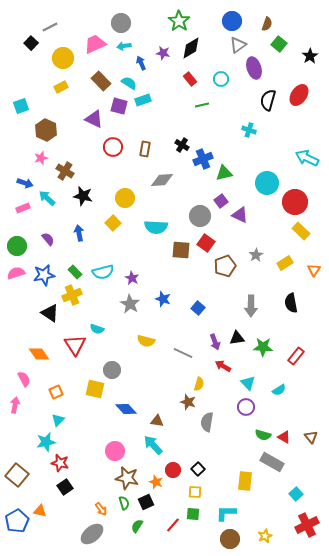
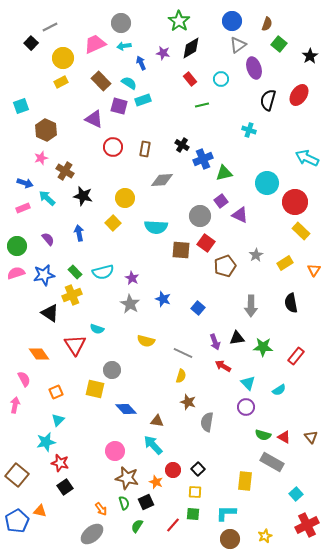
yellow rectangle at (61, 87): moved 5 px up
yellow semicircle at (199, 384): moved 18 px left, 8 px up
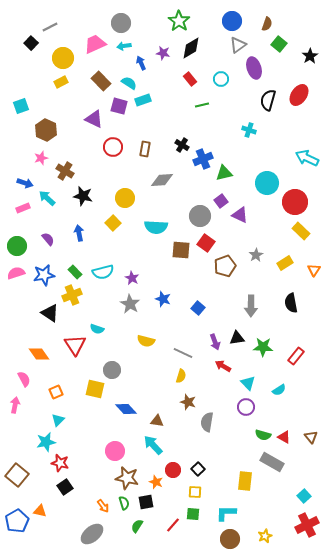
cyan square at (296, 494): moved 8 px right, 2 px down
black square at (146, 502): rotated 14 degrees clockwise
orange arrow at (101, 509): moved 2 px right, 3 px up
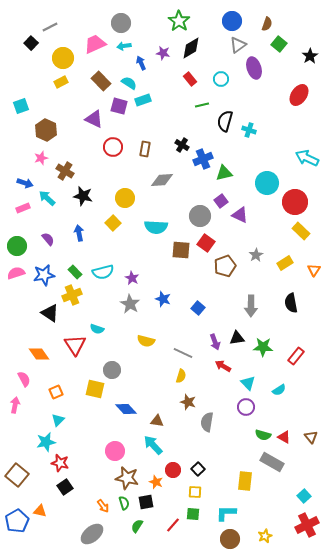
black semicircle at (268, 100): moved 43 px left, 21 px down
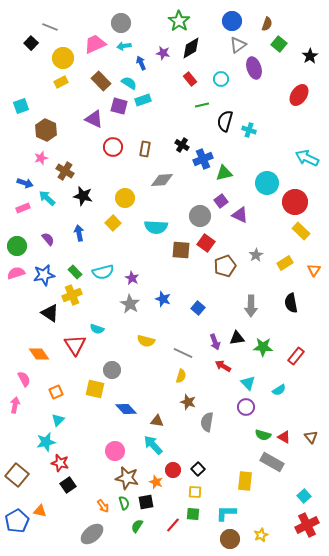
gray line at (50, 27): rotated 49 degrees clockwise
black square at (65, 487): moved 3 px right, 2 px up
yellow star at (265, 536): moved 4 px left, 1 px up
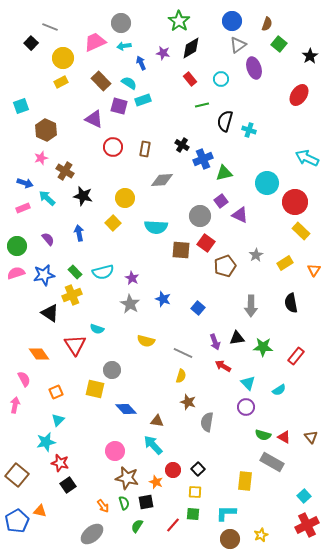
pink trapezoid at (95, 44): moved 2 px up
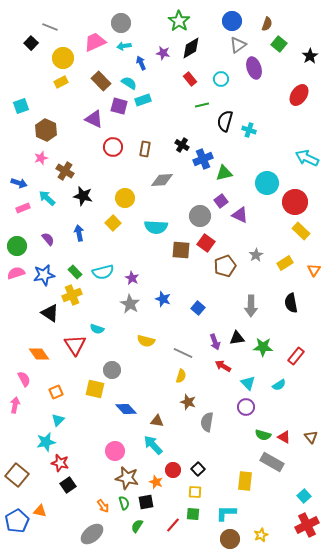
blue arrow at (25, 183): moved 6 px left
cyan semicircle at (279, 390): moved 5 px up
